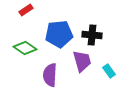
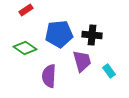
purple semicircle: moved 1 px left, 1 px down
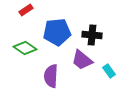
blue pentagon: moved 2 px left, 2 px up
purple trapezoid: moved 1 px up; rotated 145 degrees clockwise
purple semicircle: moved 2 px right
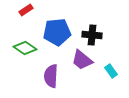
cyan rectangle: moved 2 px right
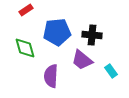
green diamond: rotated 40 degrees clockwise
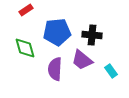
purple semicircle: moved 4 px right, 7 px up
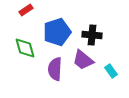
blue pentagon: rotated 12 degrees counterclockwise
purple trapezoid: moved 1 px right
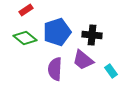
green diamond: moved 10 px up; rotated 35 degrees counterclockwise
